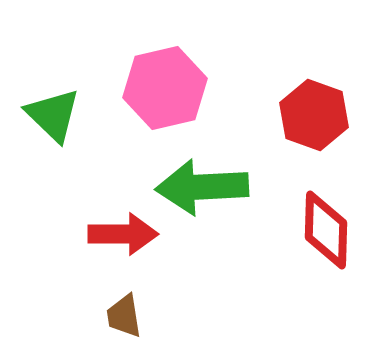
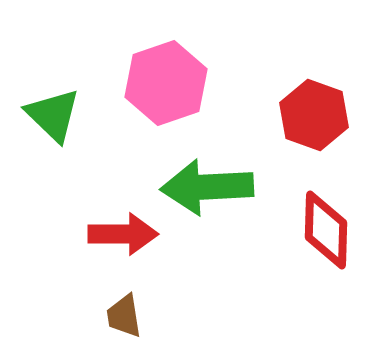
pink hexagon: moved 1 px right, 5 px up; rotated 6 degrees counterclockwise
green arrow: moved 5 px right
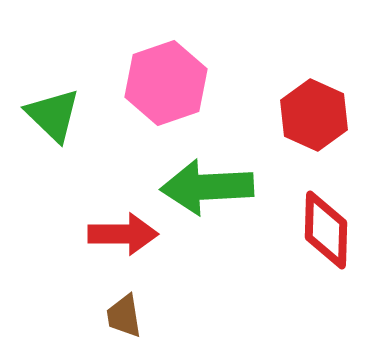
red hexagon: rotated 4 degrees clockwise
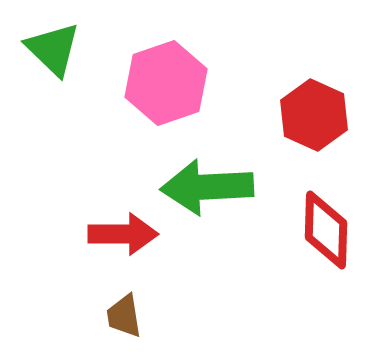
green triangle: moved 66 px up
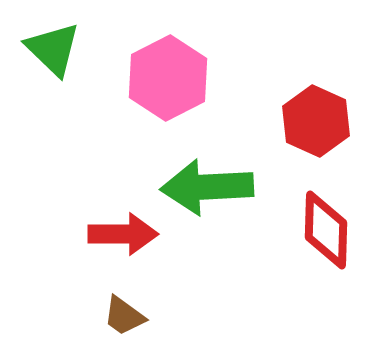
pink hexagon: moved 2 px right, 5 px up; rotated 8 degrees counterclockwise
red hexagon: moved 2 px right, 6 px down
brown trapezoid: rotated 45 degrees counterclockwise
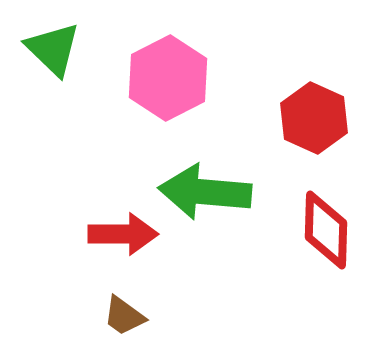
red hexagon: moved 2 px left, 3 px up
green arrow: moved 2 px left, 5 px down; rotated 8 degrees clockwise
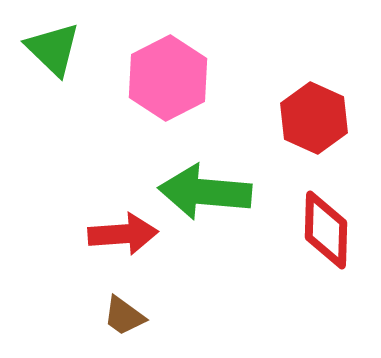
red arrow: rotated 4 degrees counterclockwise
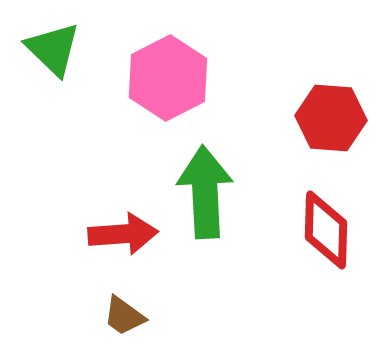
red hexagon: moved 17 px right; rotated 20 degrees counterclockwise
green arrow: rotated 82 degrees clockwise
